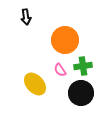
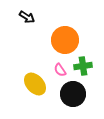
black arrow: moved 1 px right; rotated 49 degrees counterclockwise
black circle: moved 8 px left, 1 px down
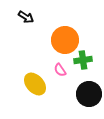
black arrow: moved 1 px left
green cross: moved 6 px up
black circle: moved 16 px right
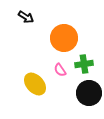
orange circle: moved 1 px left, 2 px up
green cross: moved 1 px right, 4 px down
black circle: moved 1 px up
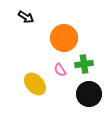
black circle: moved 1 px down
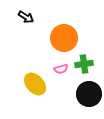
pink semicircle: moved 1 px right, 1 px up; rotated 72 degrees counterclockwise
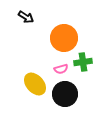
green cross: moved 1 px left, 2 px up
black circle: moved 24 px left
